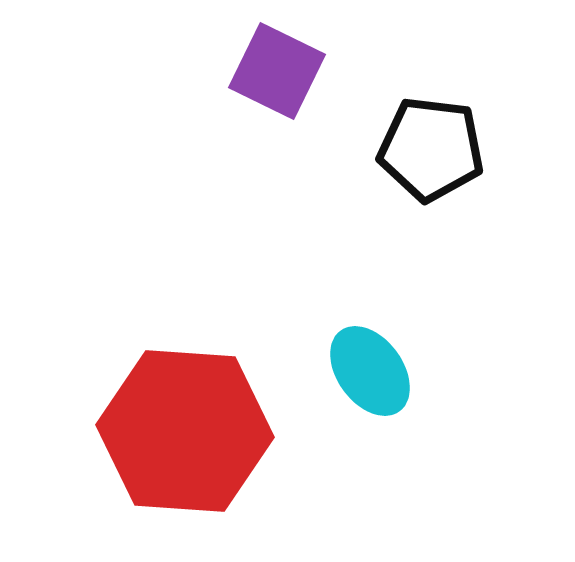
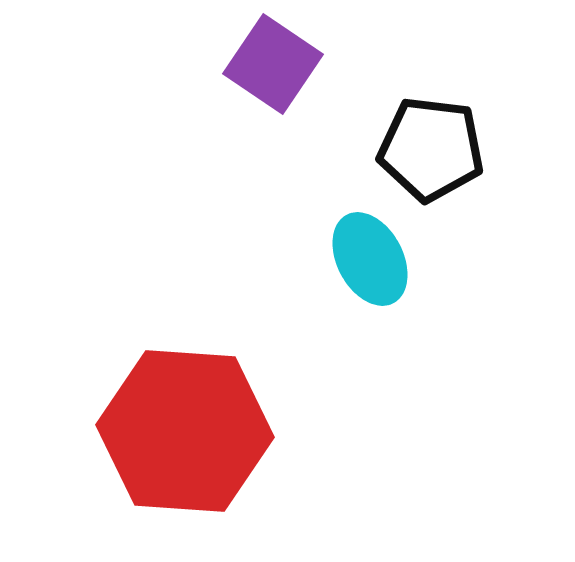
purple square: moved 4 px left, 7 px up; rotated 8 degrees clockwise
cyan ellipse: moved 112 px up; rotated 8 degrees clockwise
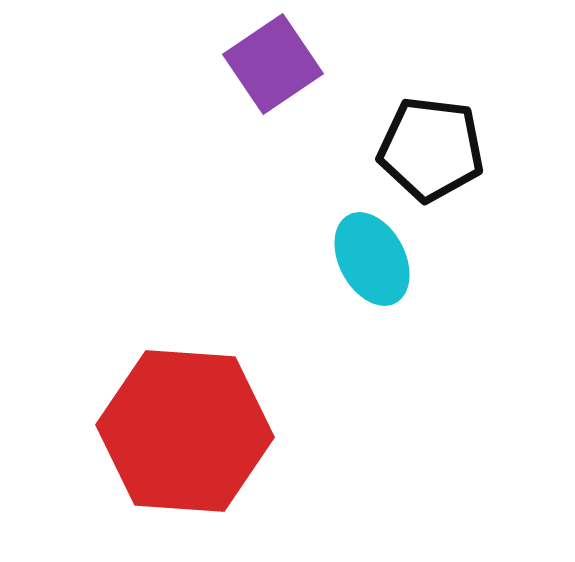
purple square: rotated 22 degrees clockwise
cyan ellipse: moved 2 px right
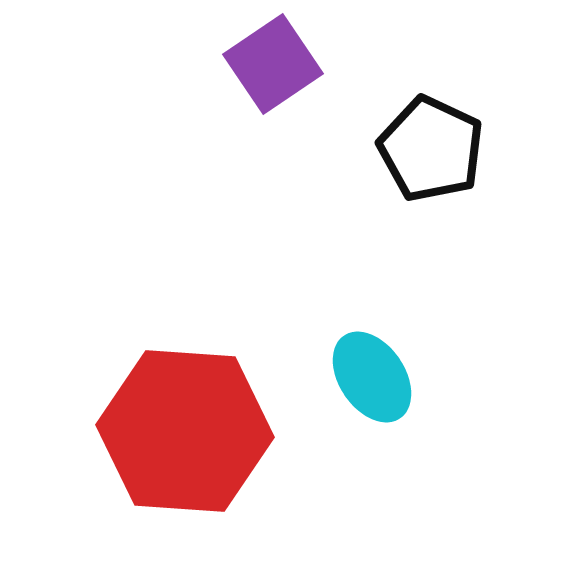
black pentagon: rotated 18 degrees clockwise
cyan ellipse: moved 118 px down; rotated 6 degrees counterclockwise
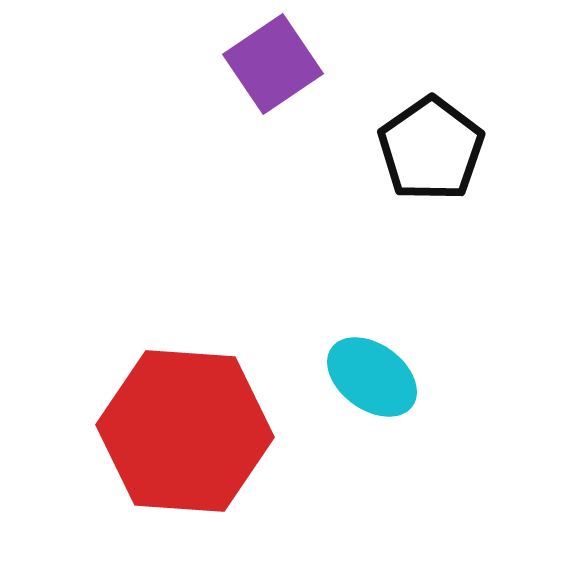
black pentagon: rotated 12 degrees clockwise
cyan ellipse: rotated 20 degrees counterclockwise
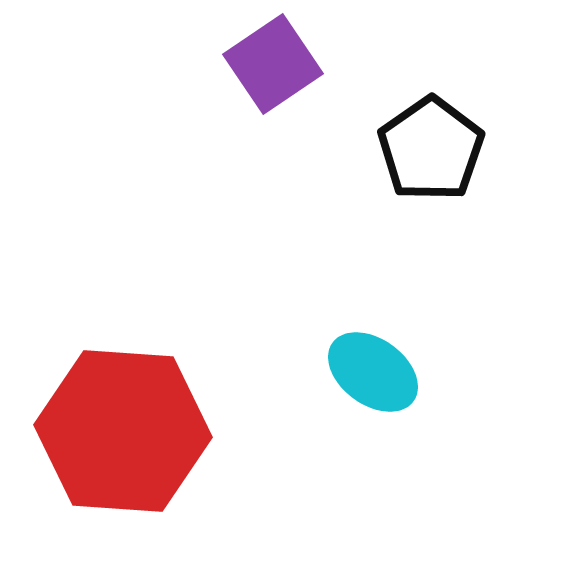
cyan ellipse: moved 1 px right, 5 px up
red hexagon: moved 62 px left
